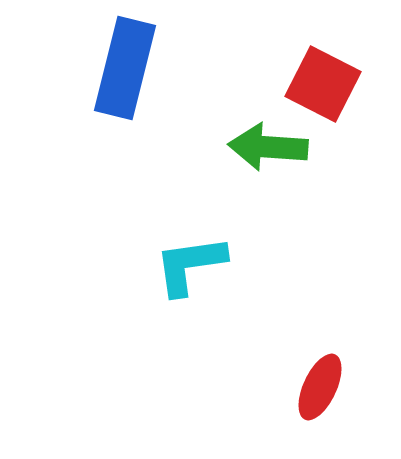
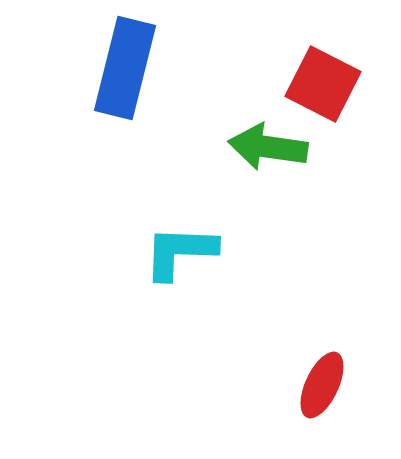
green arrow: rotated 4 degrees clockwise
cyan L-shape: moved 10 px left, 13 px up; rotated 10 degrees clockwise
red ellipse: moved 2 px right, 2 px up
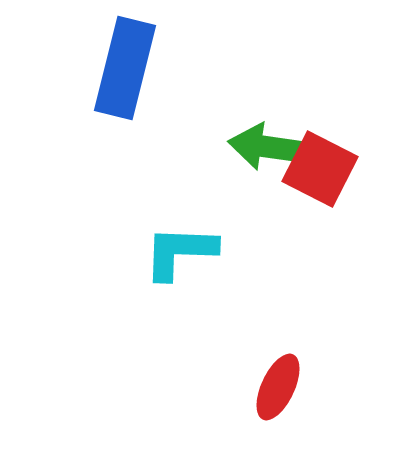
red square: moved 3 px left, 85 px down
red ellipse: moved 44 px left, 2 px down
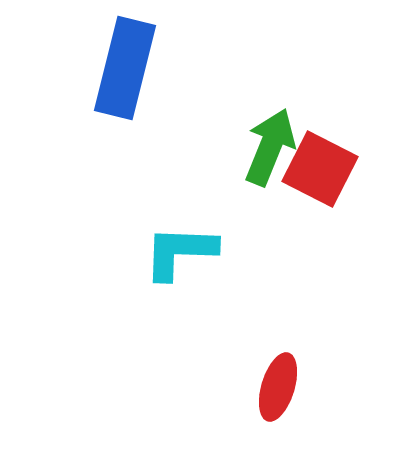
green arrow: moved 2 px right; rotated 104 degrees clockwise
red ellipse: rotated 8 degrees counterclockwise
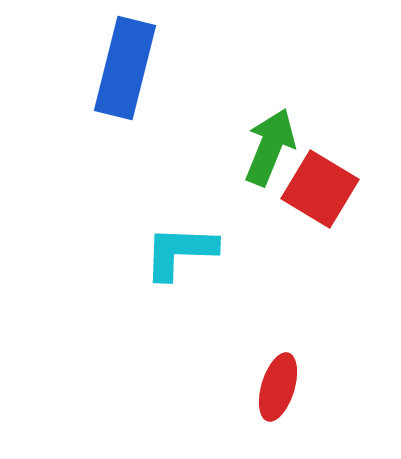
red square: moved 20 px down; rotated 4 degrees clockwise
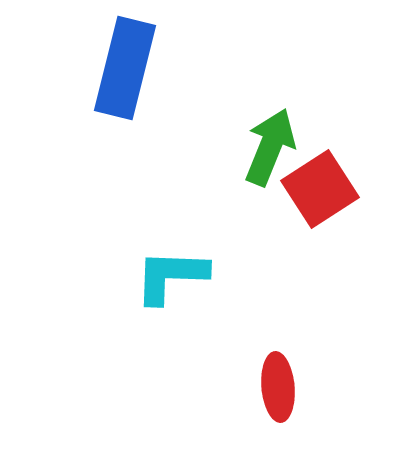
red square: rotated 26 degrees clockwise
cyan L-shape: moved 9 px left, 24 px down
red ellipse: rotated 22 degrees counterclockwise
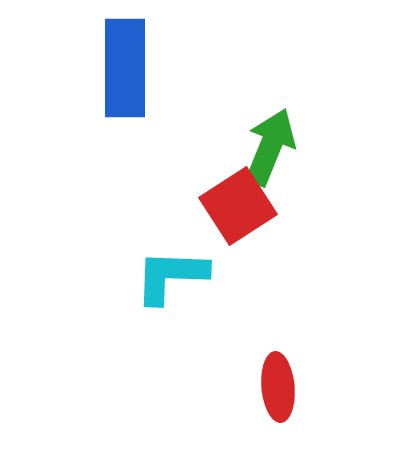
blue rectangle: rotated 14 degrees counterclockwise
red square: moved 82 px left, 17 px down
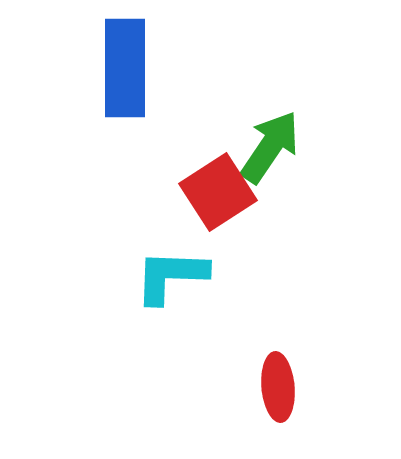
green arrow: rotated 12 degrees clockwise
red square: moved 20 px left, 14 px up
